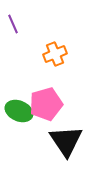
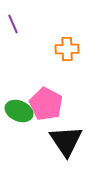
orange cross: moved 12 px right, 5 px up; rotated 20 degrees clockwise
pink pentagon: rotated 28 degrees counterclockwise
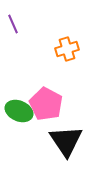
orange cross: rotated 15 degrees counterclockwise
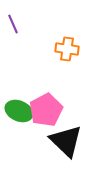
orange cross: rotated 25 degrees clockwise
pink pentagon: moved 6 px down; rotated 16 degrees clockwise
black triangle: rotated 12 degrees counterclockwise
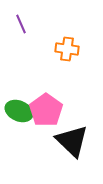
purple line: moved 8 px right
pink pentagon: rotated 8 degrees counterclockwise
black triangle: moved 6 px right
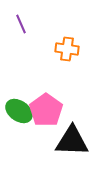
green ellipse: rotated 12 degrees clockwise
black triangle: rotated 42 degrees counterclockwise
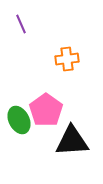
orange cross: moved 10 px down; rotated 15 degrees counterclockwise
green ellipse: moved 9 px down; rotated 28 degrees clockwise
black triangle: rotated 6 degrees counterclockwise
